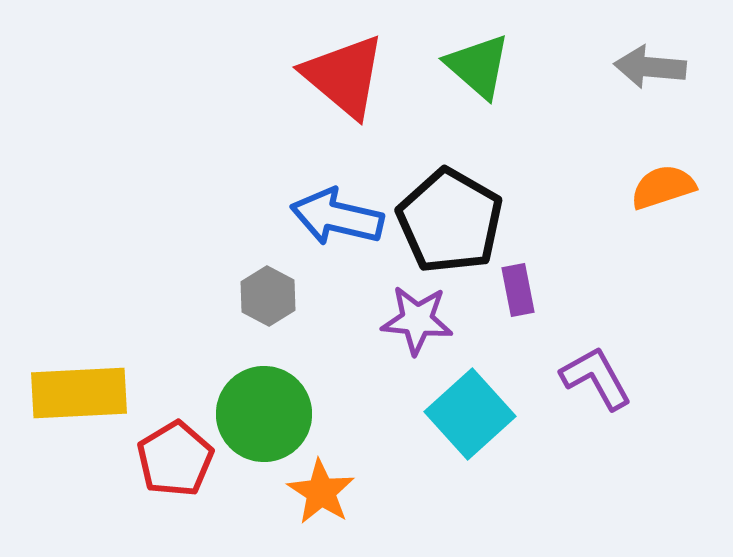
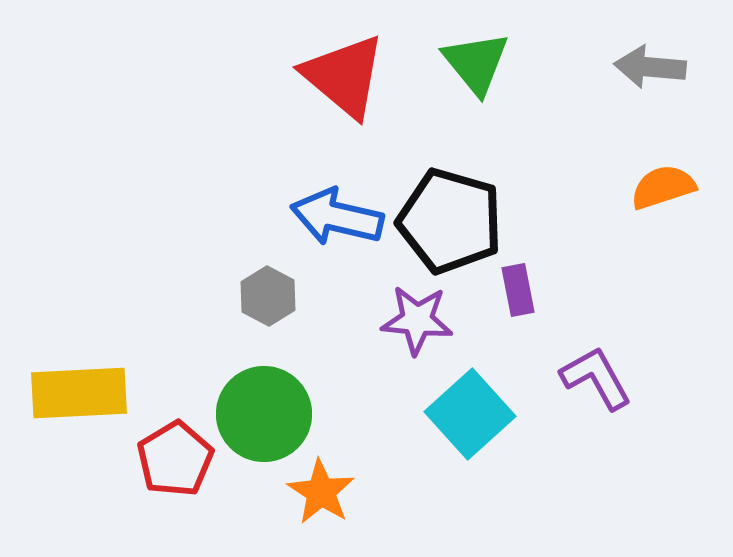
green triangle: moved 2 px left, 3 px up; rotated 10 degrees clockwise
black pentagon: rotated 14 degrees counterclockwise
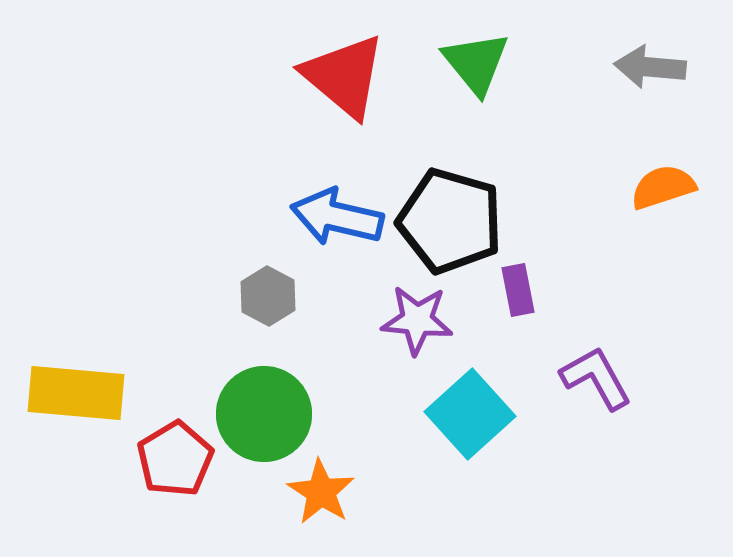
yellow rectangle: moved 3 px left; rotated 8 degrees clockwise
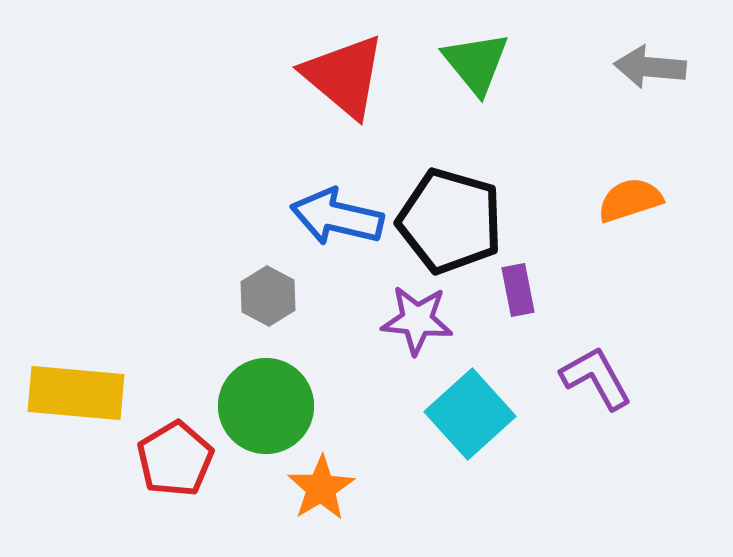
orange semicircle: moved 33 px left, 13 px down
green circle: moved 2 px right, 8 px up
orange star: moved 4 px up; rotated 8 degrees clockwise
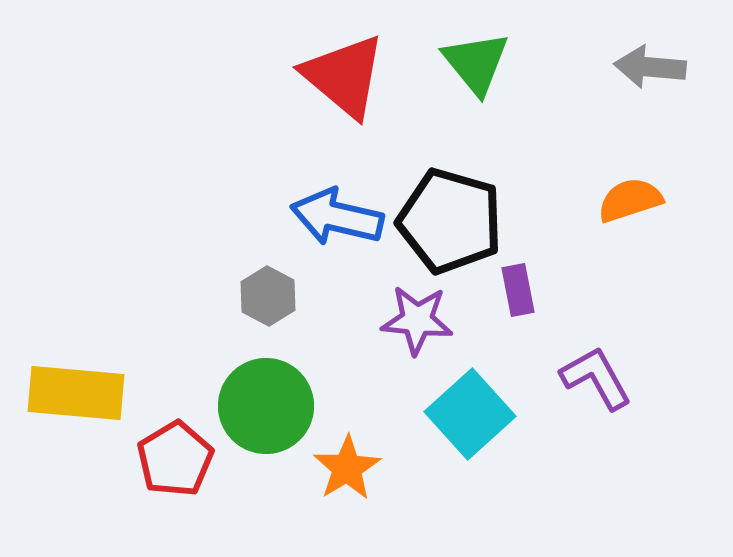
orange star: moved 26 px right, 20 px up
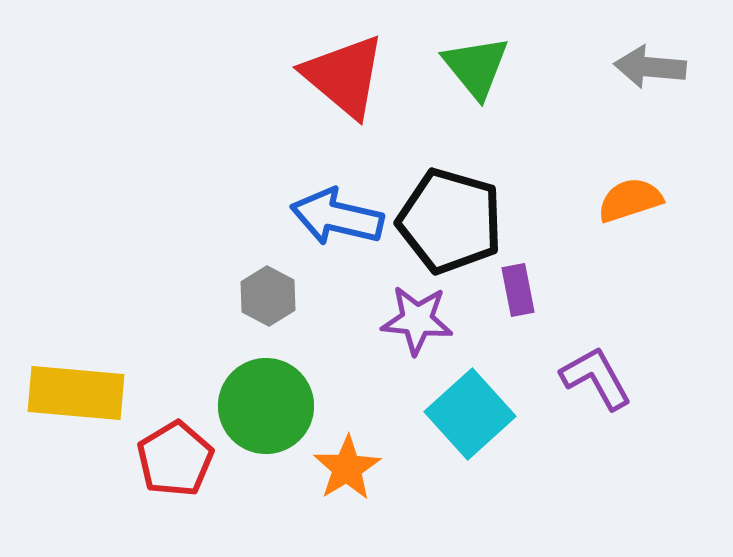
green triangle: moved 4 px down
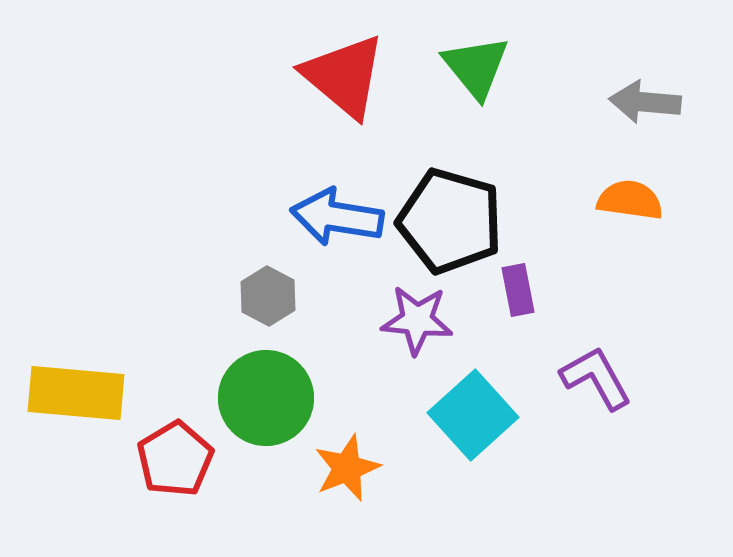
gray arrow: moved 5 px left, 35 px down
orange semicircle: rotated 26 degrees clockwise
blue arrow: rotated 4 degrees counterclockwise
green circle: moved 8 px up
cyan square: moved 3 px right, 1 px down
orange star: rotated 10 degrees clockwise
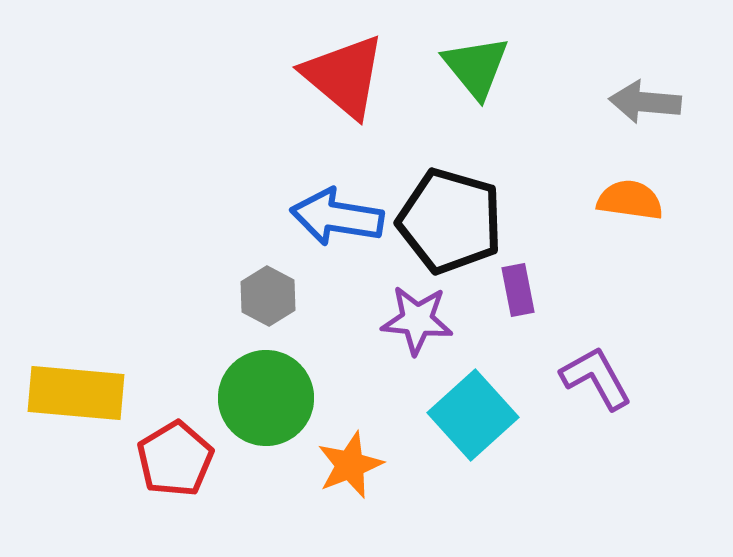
orange star: moved 3 px right, 3 px up
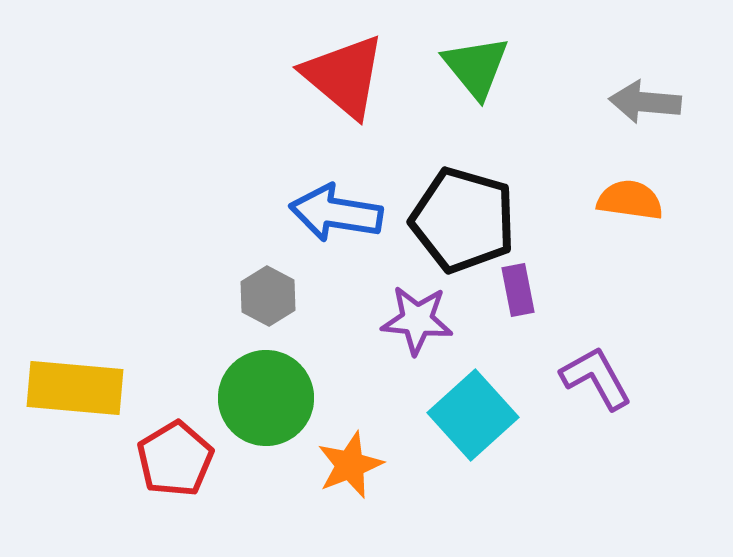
blue arrow: moved 1 px left, 4 px up
black pentagon: moved 13 px right, 1 px up
yellow rectangle: moved 1 px left, 5 px up
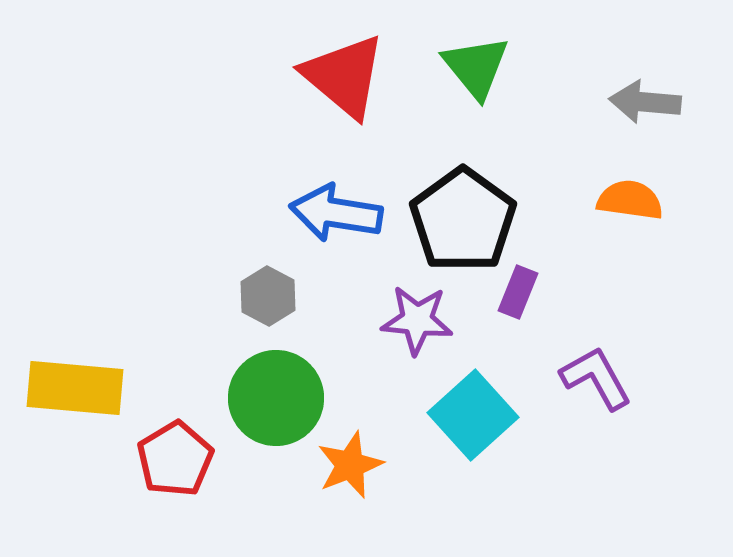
black pentagon: rotated 20 degrees clockwise
purple rectangle: moved 2 px down; rotated 33 degrees clockwise
green circle: moved 10 px right
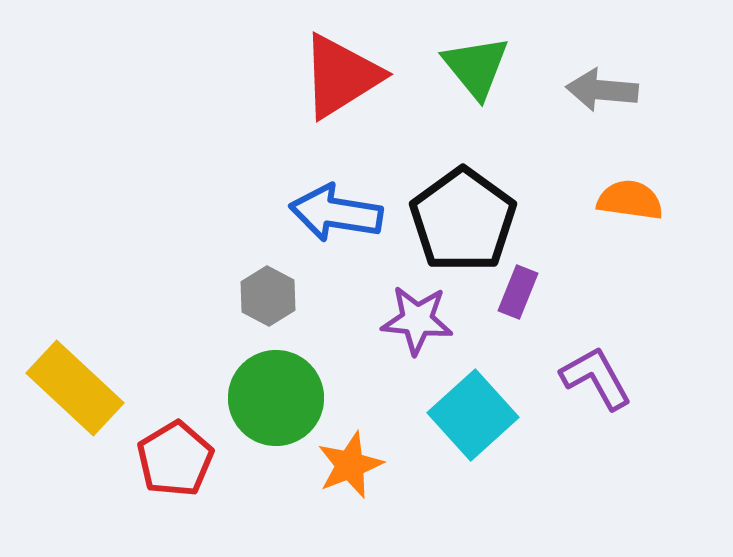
red triangle: moved 3 px left; rotated 48 degrees clockwise
gray arrow: moved 43 px left, 12 px up
yellow rectangle: rotated 38 degrees clockwise
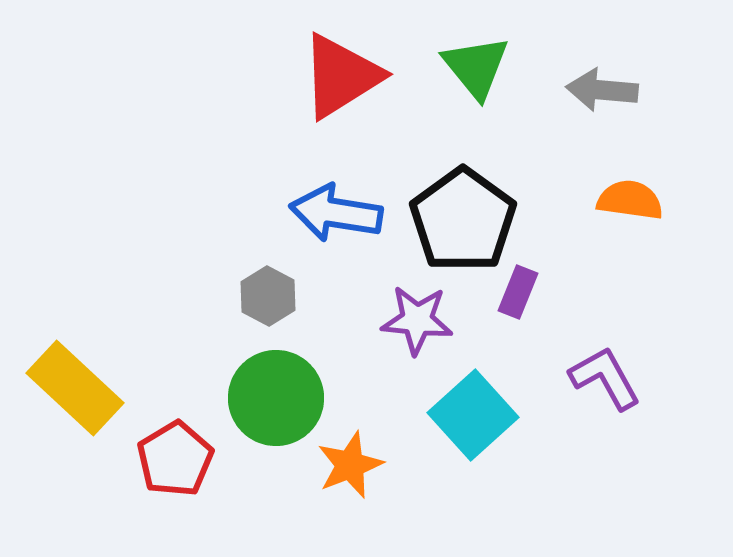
purple L-shape: moved 9 px right
